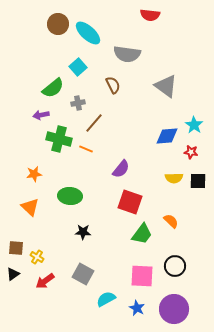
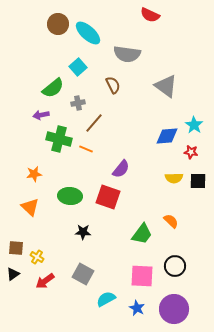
red semicircle: rotated 18 degrees clockwise
red square: moved 22 px left, 5 px up
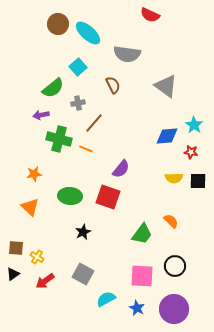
black star: rotated 28 degrees counterclockwise
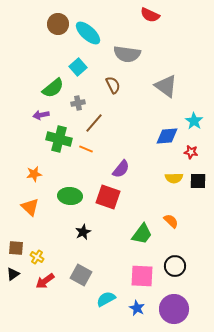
cyan star: moved 4 px up
gray square: moved 2 px left, 1 px down
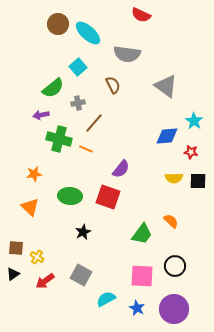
red semicircle: moved 9 px left
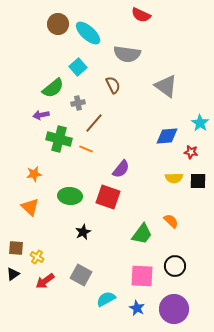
cyan star: moved 6 px right, 2 px down
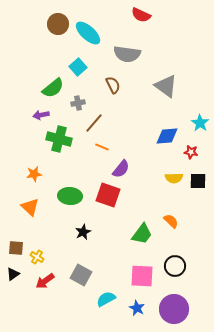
orange line: moved 16 px right, 2 px up
red square: moved 2 px up
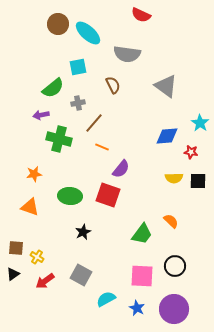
cyan square: rotated 30 degrees clockwise
orange triangle: rotated 24 degrees counterclockwise
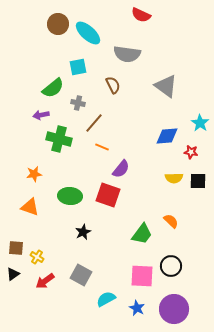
gray cross: rotated 24 degrees clockwise
black circle: moved 4 px left
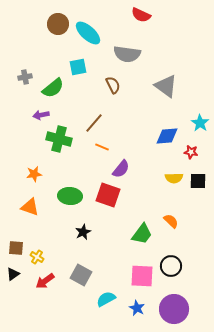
gray cross: moved 53 px left, 26 px up; rotated 24 degrees counterclockwise
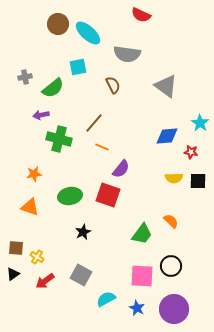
green ellipse: rotated 15 degrees counterclockwise
